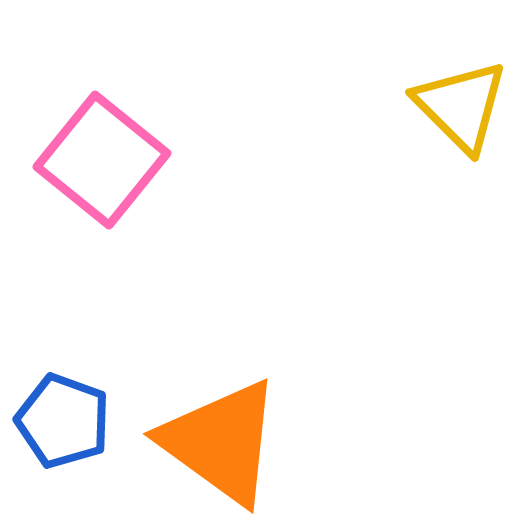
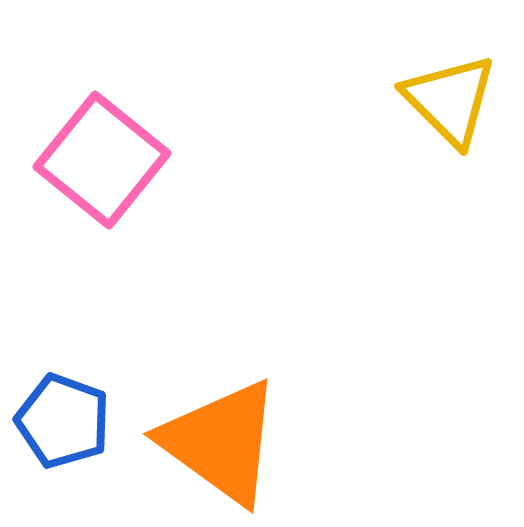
yellow triangle: moved 11 px left, 6 px up
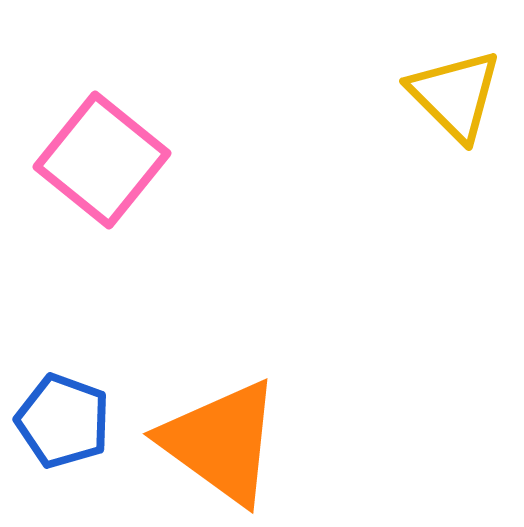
yellow triangle: moved 5 px right, 5 px up
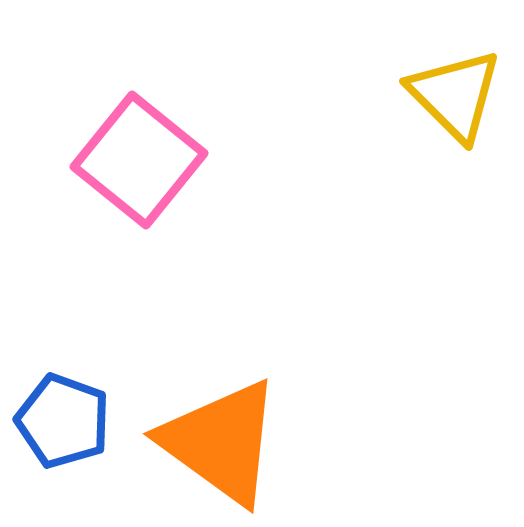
pink square: moved 37 px right
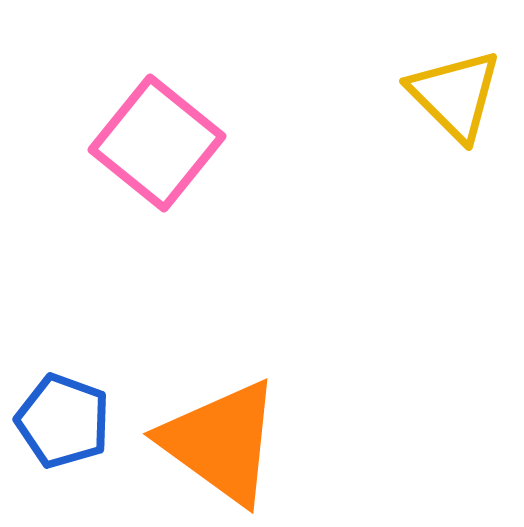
pink square: moved 18 px right, 17 px up
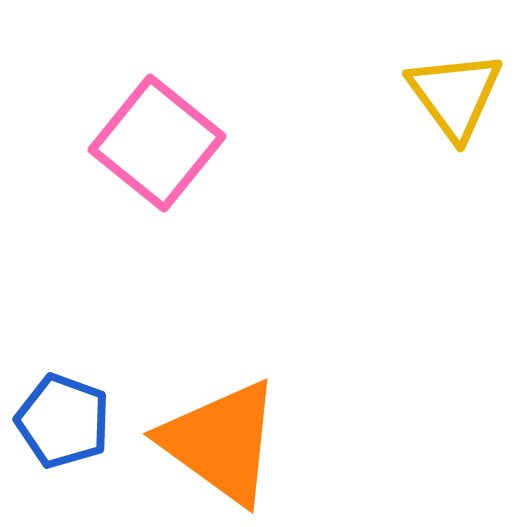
yellow triangle: rotated 9 degrees clockwise
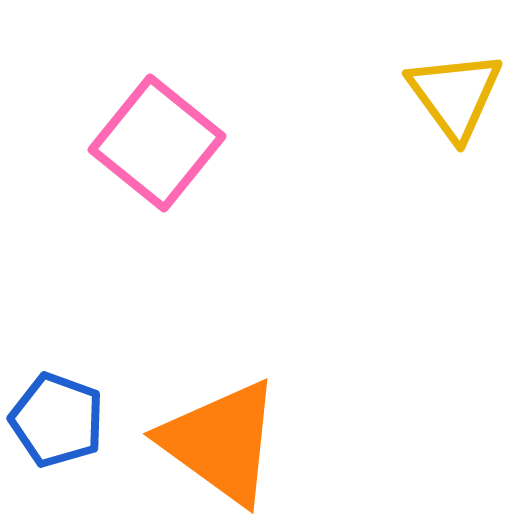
blue pentagon: moved 6 px left, 1 px up
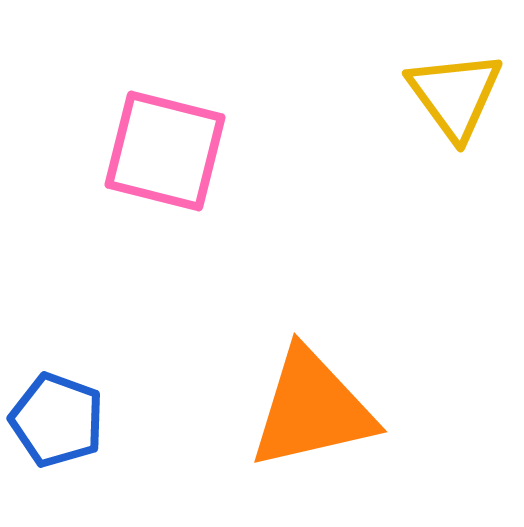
pink square: moved 8 px right, 8 px down; rotated 25 degrees counterclockwise
orange triangle: moved 91 px right, 33 px up; rotated 49 degrees counterclockwise
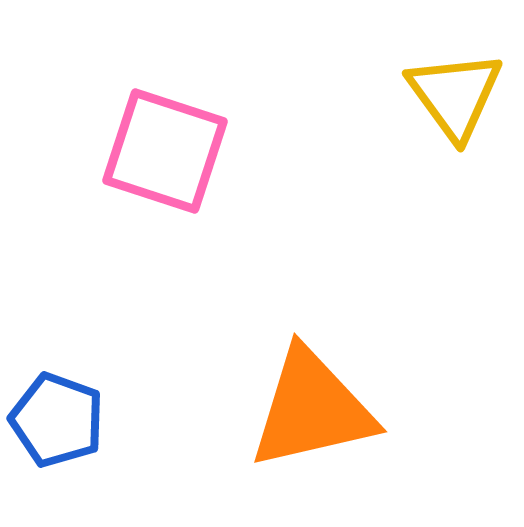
pink square: rotated 4 degrees clockwise
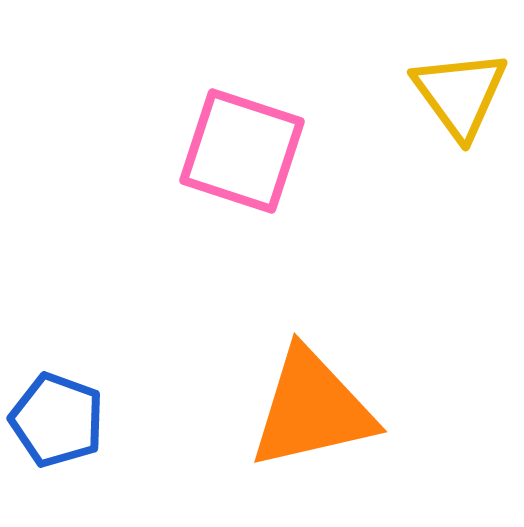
yellow triangle: moved 5 px right, 1 px up
pink square: moved 77 px right
